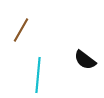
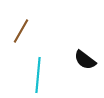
brown line: moved 1 px down
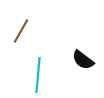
black semicircle: moved 2 px left
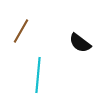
black semicircle: moved 3 px left, 17 px up
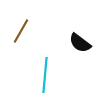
cyan line: moved 7 px right
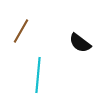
cyan line: moved 7 px left
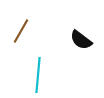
black semicircle: moved 1 px right, 3 px up
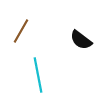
cyan line: rotated 16 degrees counterclockwise
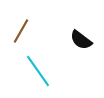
cyan line: moved 4 px up; rotated 24 degrees counterclockwise
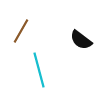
cyan line: moved 1 px right, 1 px up; rotated 20 degrees clockwise
